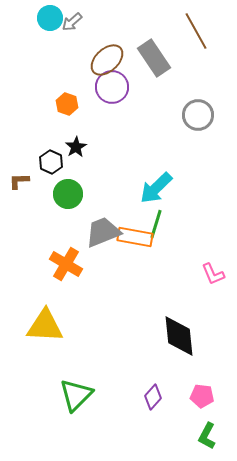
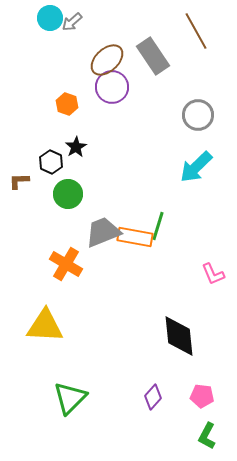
gray rectangle: moved 1 px left, 2 px up
cyan arrow: moved 40 px right, 21 px up
green line: moved 2 px right, 2 px down
green triangle: moved 6 px left, 3 px down
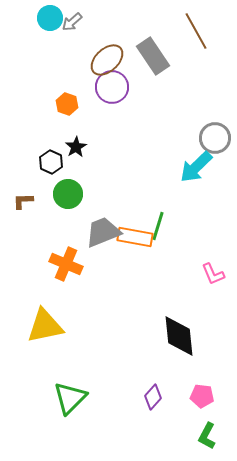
gray circle: moved 17 px right, 23 px down
brown L-shape: moved 4 px right, 20 px down
orange cross: rotated 8 degrees counterclockwise
yellow triangle: rotated 15 degrees counterclockwise
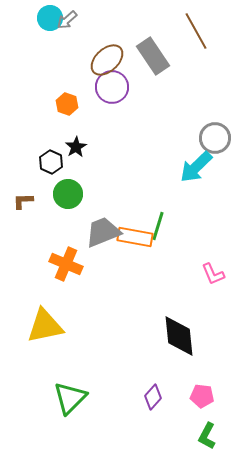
gray arrow: moved 5 px left, 2 px up
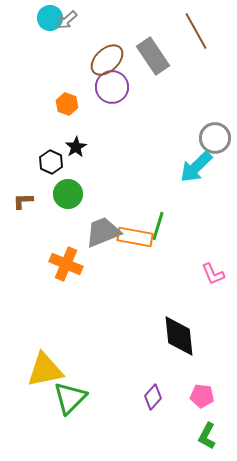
yellow triangle: moved 44 px down
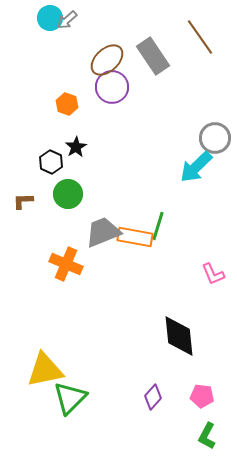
brown line: moved 4 px right, 6 px down; rotated 6 degrees counterclockwise
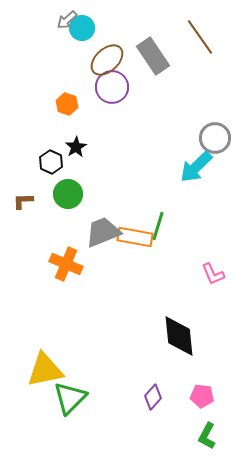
cyan circle: moved 32 px right, 10 px down
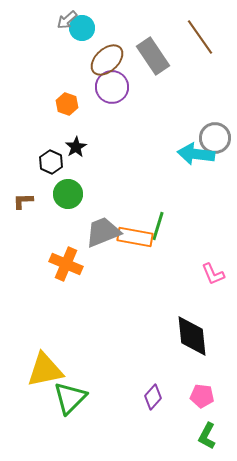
cyan arrow: moved 13 px up; rotated 51 degrees clockwise
black diamond: moved 13 px right
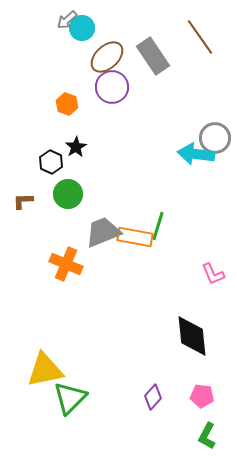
brown ellipse: moved 3 px up
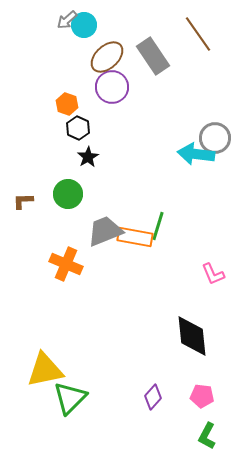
cyan circle: moved 2 px right, 3 px up
brown line: moved 2 px left, 3 px up
black star: moved 12 px right, 10 px down
black hexagon: moved 27 px right, 34 px up
gray trapezoid: moved 2 px right, 1 px up
